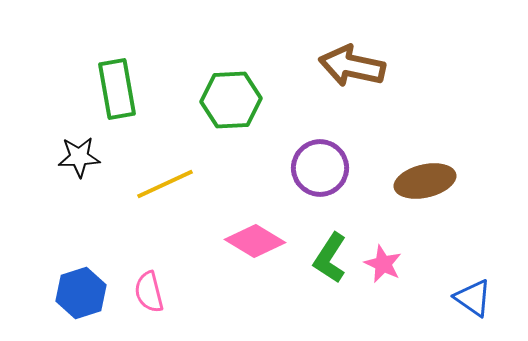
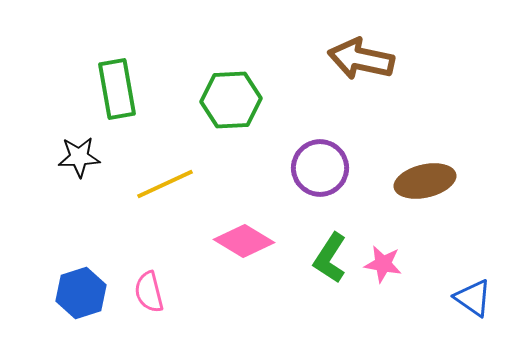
brown arrow: moved 9 px right, 7 px up
pink diamond: moved 11 px left
pink star: rotated 15 degrees counterclockwise
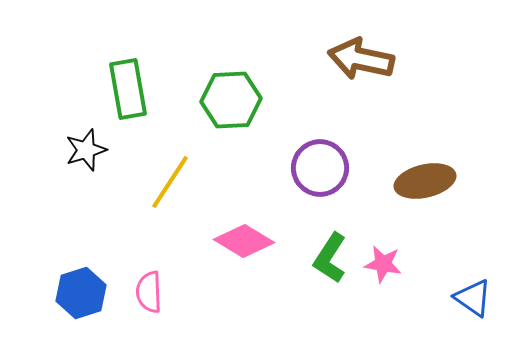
green rectangle: moved 11 px right
black star: moved 7 px right, 7 px up; rotated 15 degrees counterclockwise
yellow line: moved 5 px right, 2 px up; rotated 32 degrees counterclockwise
pink semicircle: rotated 12 degrees clockwise
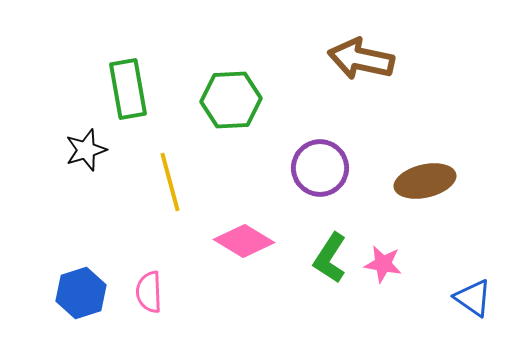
yellow line: rotated 48 degrees counterclockwise
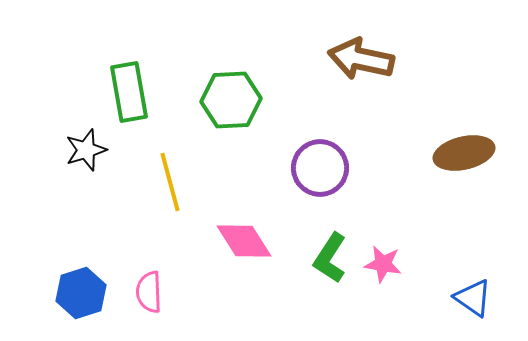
green rectangle: moved 1 px right, 3 px down
brown ellipse: moved 39 px right, 28 px up
pink diamond: rotated 26 degrees clockwise
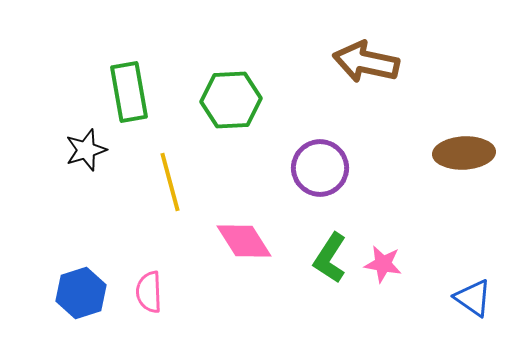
brown arrow: moved 5 px right, 3 px down
brown ellipse: rotated 10 degrees clockwise
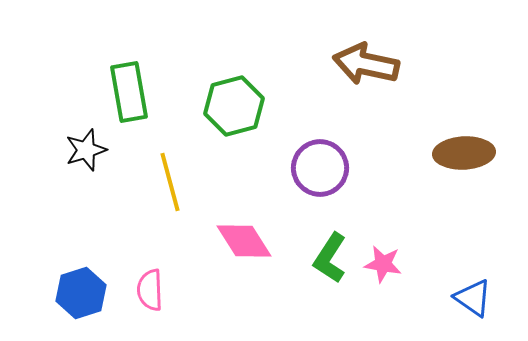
brown arrow: moved 2 px down
green hexagon: moved 3 px right, 6 px down; rotated 12 degrees counterclockwise
pink semicircle: moved 1 px right, 2 px up
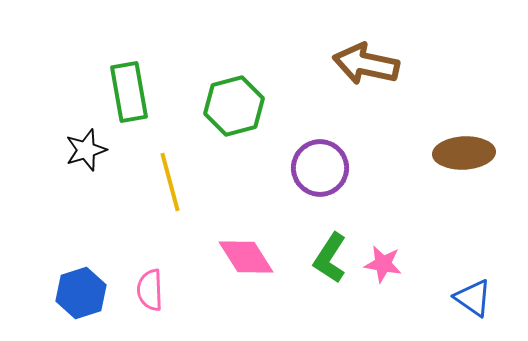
pink diamond: moved 2 px right, 16 px down
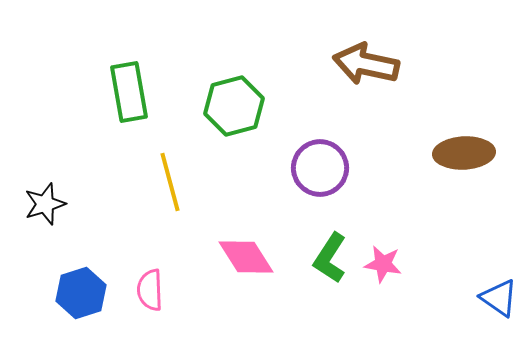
black star: moved 41 px left, 54 px down
blue triangle: moved 26 px right
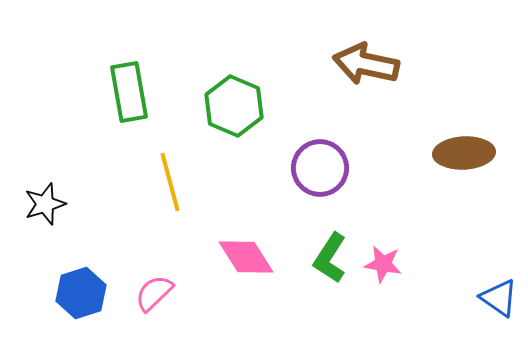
green hexagon: rotated 22 degrees counterclockwise
pink semicircle: moved 4 px right, 3 px down; rotated 48 degrees clockwise
